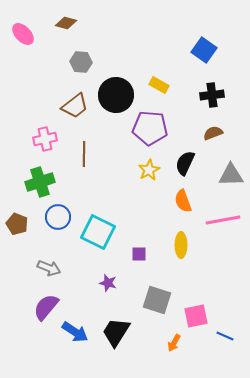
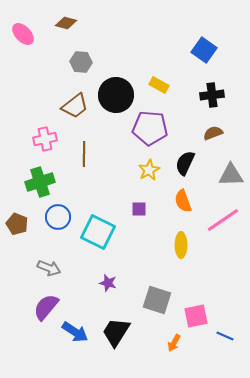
pink line: rotated 24 degrees counterclockwise
purple square: moved 45 px up
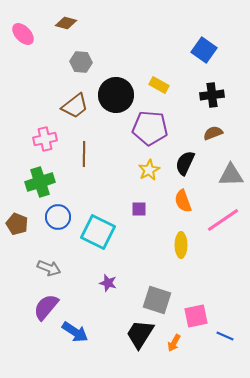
black trapezoid: moved 24 px right, 2 px down
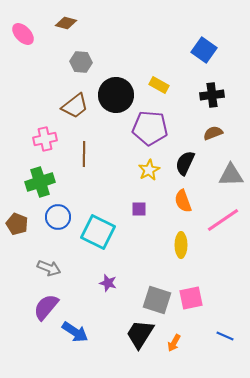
pink square: moved 5 px left, 18 px up
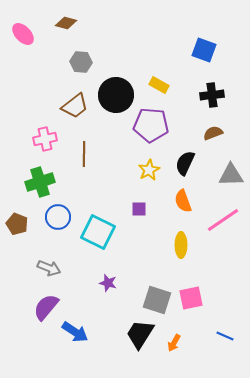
blue square: rotated 15 degrees counterclockwise
purple pentagon: moved 1 px right, 3 px up
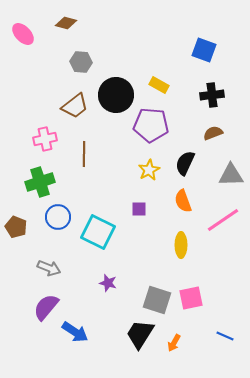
brown pentagon: moved 1 px left, 3 px down
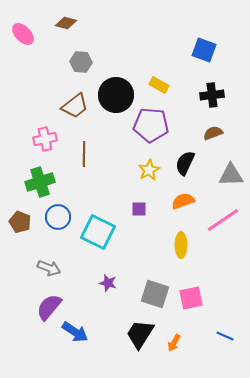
orange semicircle: rotated 90 degrees clockwise
brown pentagon: moved 4 px right, 5 px up
gray square: moved 2 px left, 6 px up
purple semicircle: moved 3 px right
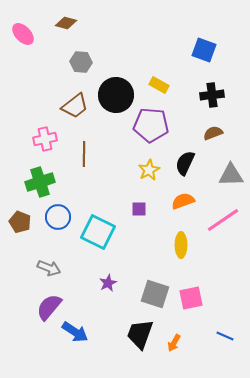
purple star: rotated 30 degrees clockwise
black trapezoid: rotated 12 degrees counterclockwise
